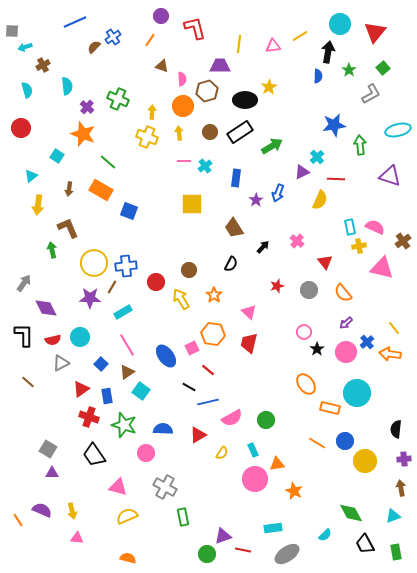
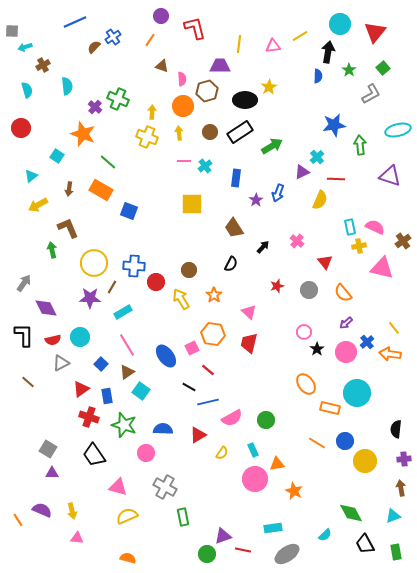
purple cross at (87, 107): moved 8 px right
yellow arrow at (38, 205): rotated 54 degrees clockwise
blue cross at (126, 266): moved 8 px right; rotated 10 degrees clockwise
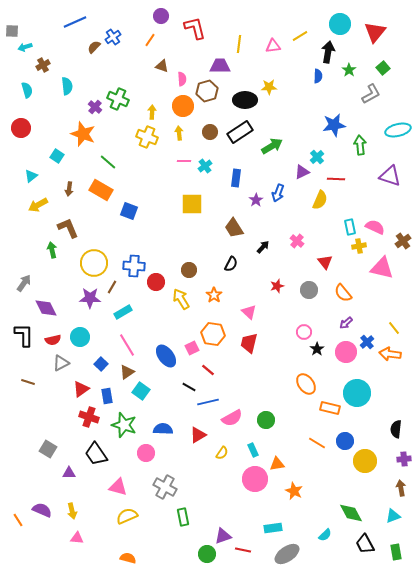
yellow star at (269, 87): rotated 28 degrees clockwise
brown line at (28, 382): rotated 24 degrees counterclockwise
black trapezoid at (94, 455): moved 2 px right, 1 px up
purple triangle at (52, 473): moved 17 px right
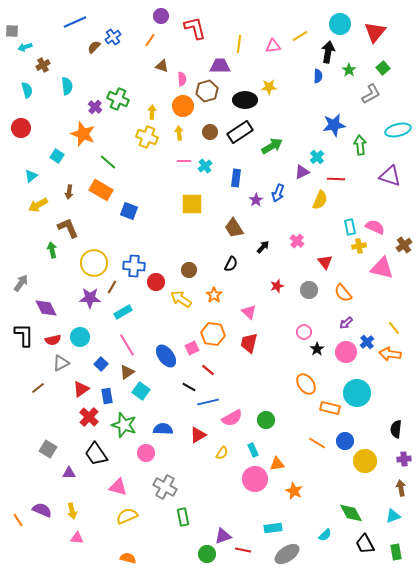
brown arrow at (69, 189): moved 3 px down
brown cross at (403, 241): moved 1 px right, 4 px down
gray arrow at (24, 283): moved 3 px left
yellow arrow at (181, 299): rotated 25 degrees counterclockwise
brown line at (28, 382): moved 10 px right, 6 px down; rotated 56 degrees counterclockwise
red cross at (89, 417): rotated 24 degrees clockwise
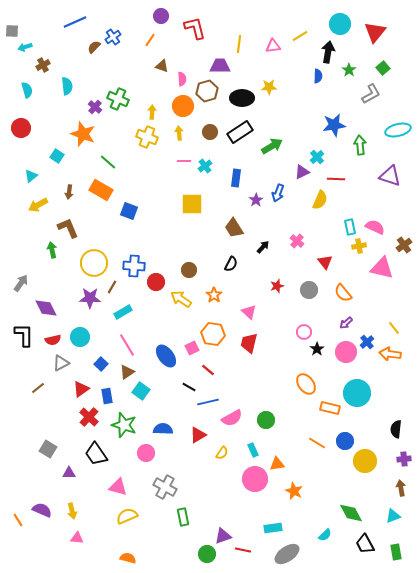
black ellipse at (245, 100): moved 3 px left, 2 px up
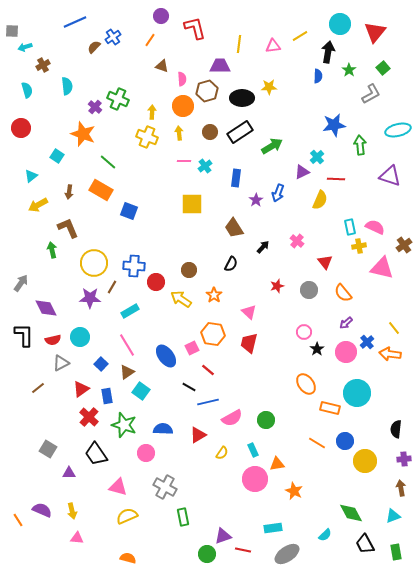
cyan rectangle at (123, 312): moved 7 px right, 1 px up
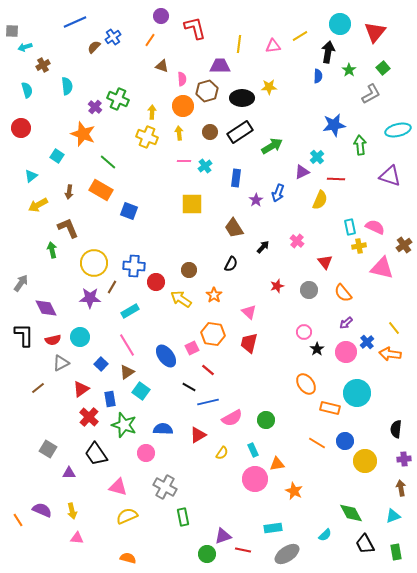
blue rectangle at (107, 396): moved 3 px right, 3 px down
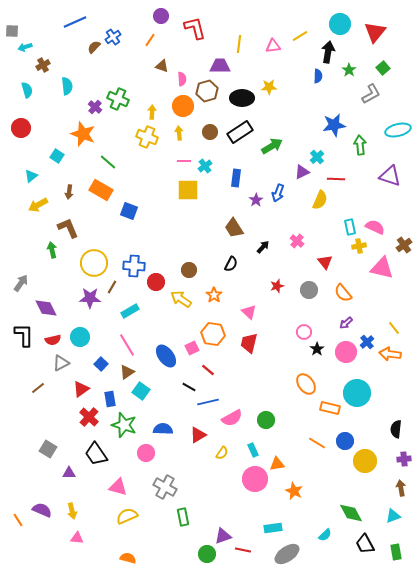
yellow square at (192, 204): moved 4 px left, 14 px up
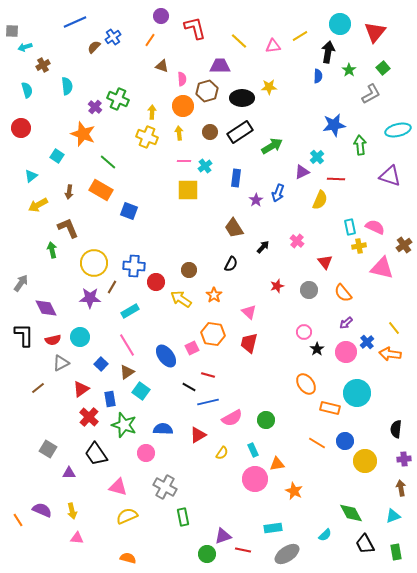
yellow line at (239, 44): moved 3 px up; rotated 54 degrees counterclockwise
red line at (208, 370): moved 5 px down; rotated 24 degrees counterclockwise
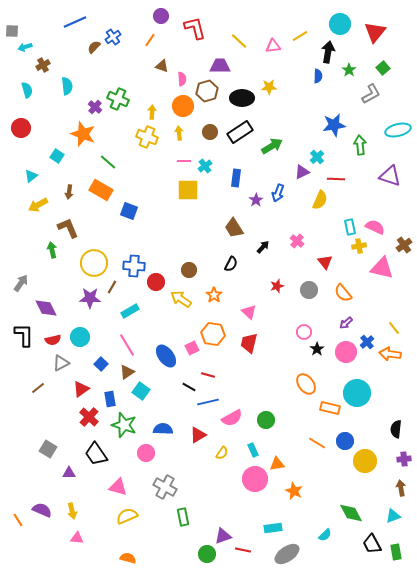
black trapezoid at (365, 544): moved 7 px right
